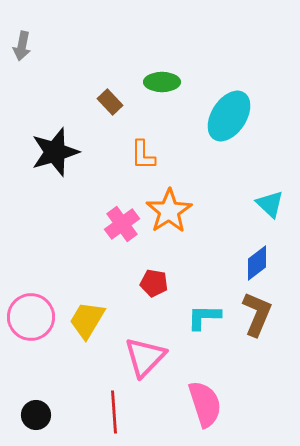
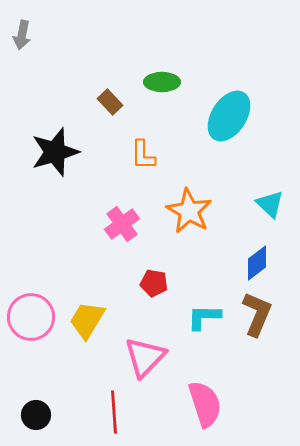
gray arrow: moved 11 px up
orange star: moved 20 px right; rotated 9 degrees counterclockwise
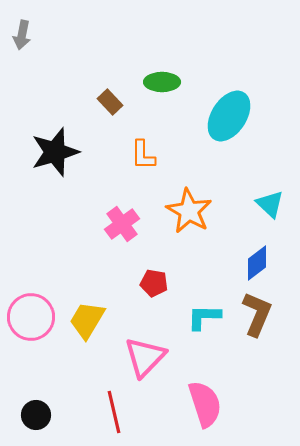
red line: rotated 9 degrees counterclockwise
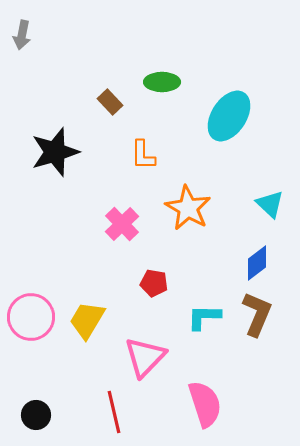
orange star: moved 1 px left, 3 px up
pink cross: rotated 8 degrees counterclockwise
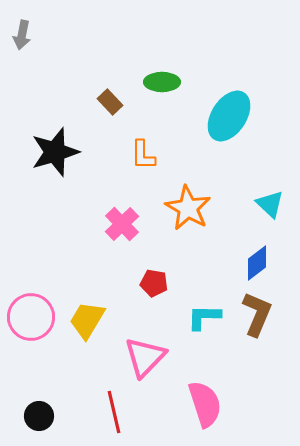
black circle: moved 3 px right, 1 px down
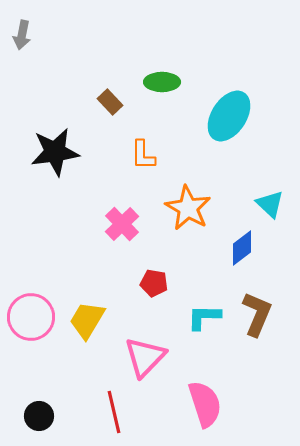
black star: rotated 9 degrees clockwise
blue diamond: moved 15 px left, 15 px up
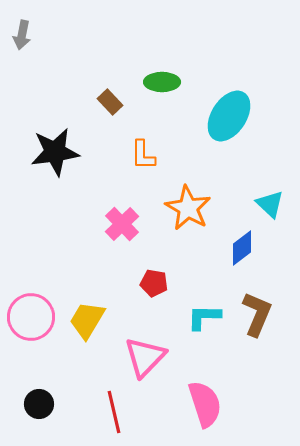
black circle: moved 12 px up
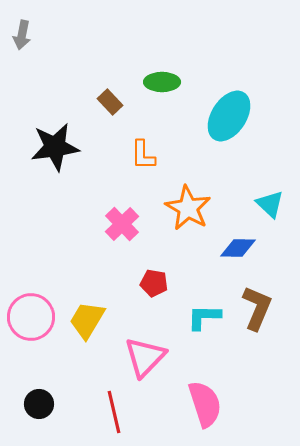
black star: moved 5 px up
blue diamond: moved 4 px left; rotated 39 degrees clockwise
brown L-shape: moved 6 px up
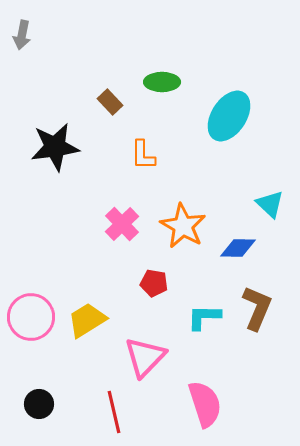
orange star: moved 5 px left, 18 px down
yellow trapezoid: rotated 27 degrees clockwise
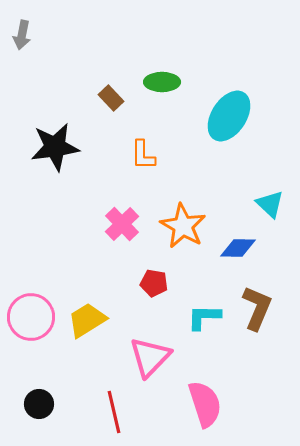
brown rectangle: moved 1 px right, 4 px up
pink triangle: moved 5 px right
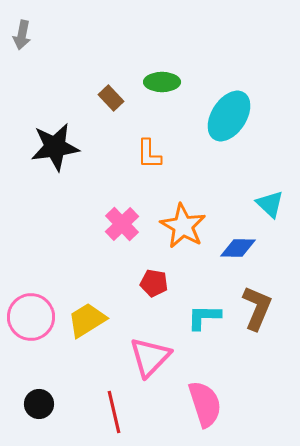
orange L-shape: moved 6 px right, 1 px up
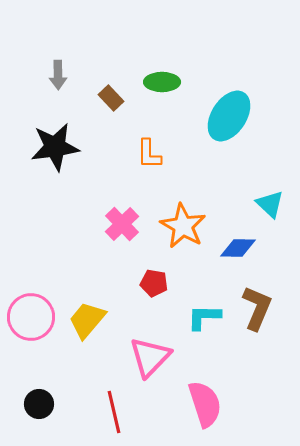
gray arrow: moved 36 px right, 40 px down; rotated 12 degrees counterclockwise
yellow trapezoid: rotated 18 degrees counterclockwise
